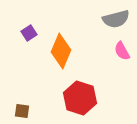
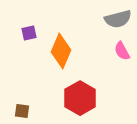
gray semicircle: moved 2 px right
purple square: rotated 21 degrees clockwise
red hexagon: rotated 12 degrees clockwise
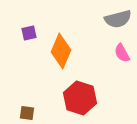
pink semicircle: moved 2 px down
red hexagon: rotated 12 degrees counterclockwise
brown square: moved 5 px right, 2 px down
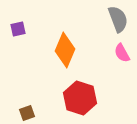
gray semicircle: rotated 96 degrees counterclockwise
purple square: moved 11 px left, 4 px up
orange diamond: moved 4 px right, 1 px up
brown square: rotated 28 degrees counterclockwise
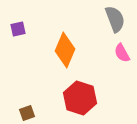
gray semicircle: moved 3 px left
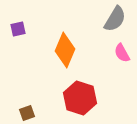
gray semicircle: rotated 52 degrees clockwise
